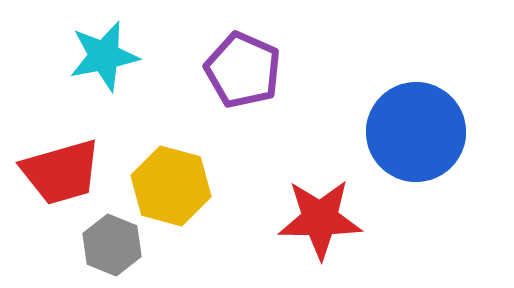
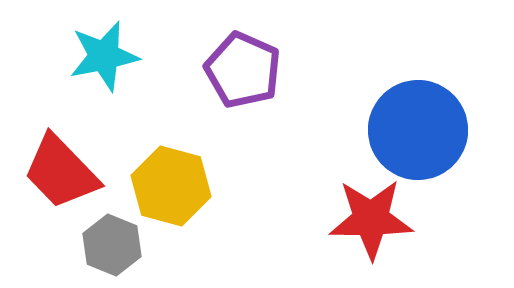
blue circle: moved 2 px right, 2 px up
red trapezoid: rotated 62 degrees clockwise
red star: moved 51 px right
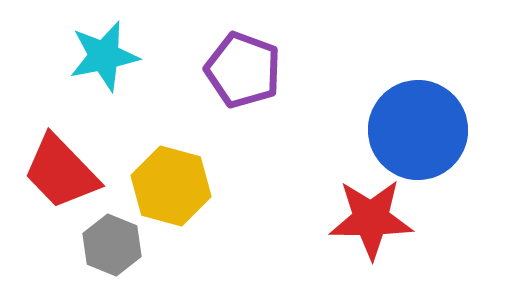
purple pentagon: rotated 4 degrees counterclockwise
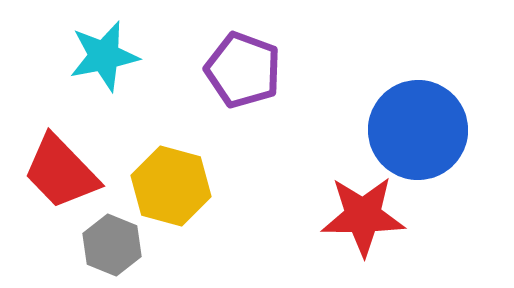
red star: moved 8 px left, 3 px up
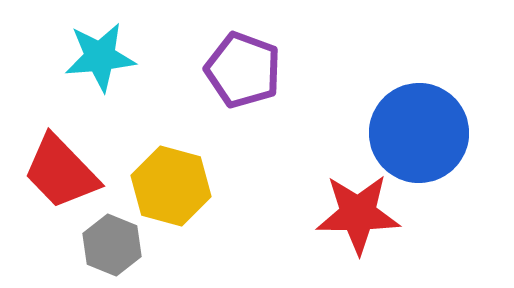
cyan star: moved 4 px left, 1 px down; rotated 6 degrees clockwise
blue circle: moved 1 px right, 3 px down
red star: moved 5 px left, 2 px up
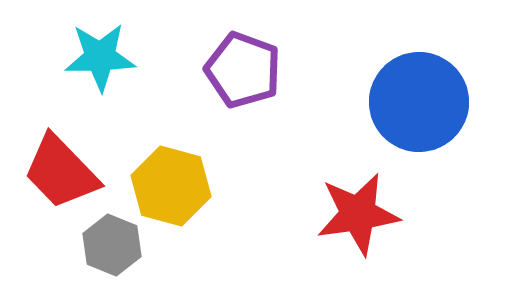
cyan star: rotated 4 degrees clockwise
blue circle: moved 31 px up
red star: rotated 8 degrees counterclockwise
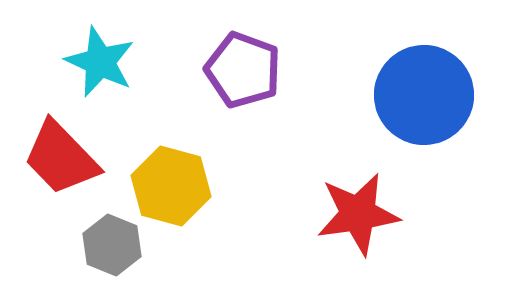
cyan star: moved 5 px down; rotated 26 degrees clockwise
blue circle: moved 5 px right, 7 px up
red trapezoid: moved 14 px up
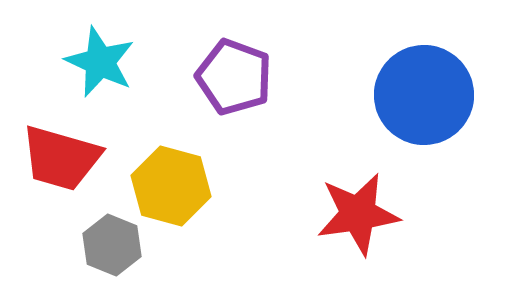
purple pentagon: moved 9 px left, 7 px down
red trapezoid: rotated 30 degrees counterclockwise
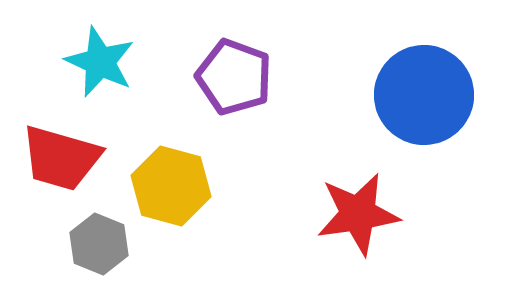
gray hexagon: moved 13 px left, 1 px up
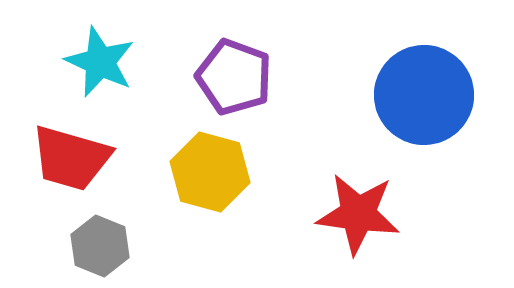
red trapezoid: moved 10 px right
yellow hexagon: moved 39 px right, 14 px up
red star: rotated 16 degrees clockwise
gray hexagon: moved 1 px right, 2 px down
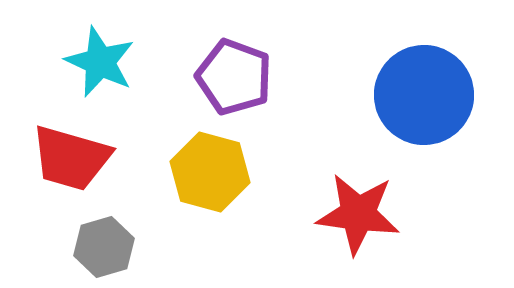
gray hexagon: moved 4 px right, 1 px down; rotated 22 degrees clockwise
